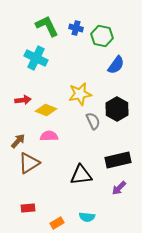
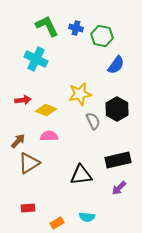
cyan cross: moved 1 px down
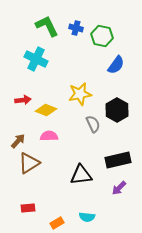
black hexagon: moved 1 px down
gray semicircle: moved 3 px down
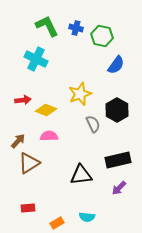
yellow star: rotated 10 degrees counterclockwise
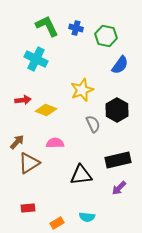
green hexagon: moved 4 px right
blue semicircle: moved 4 px right
yellow star: moved 2 px right, 4 px up
pink semicircle: moved 6 px right, 7 px down
brown arrow: moved 1 px left, 1 px down
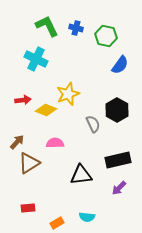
yellow star: moved 14 px left, 4 px down
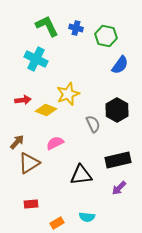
pink semicircle: rotated 24 degrees counterclockwise
red rectangle: moved 3 px right, 4 px up
